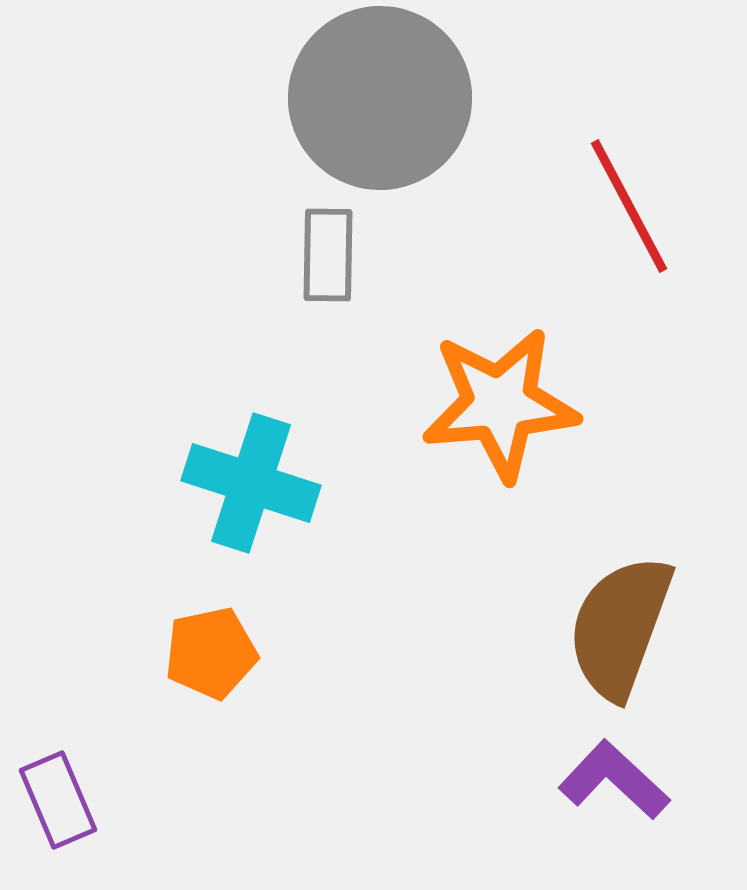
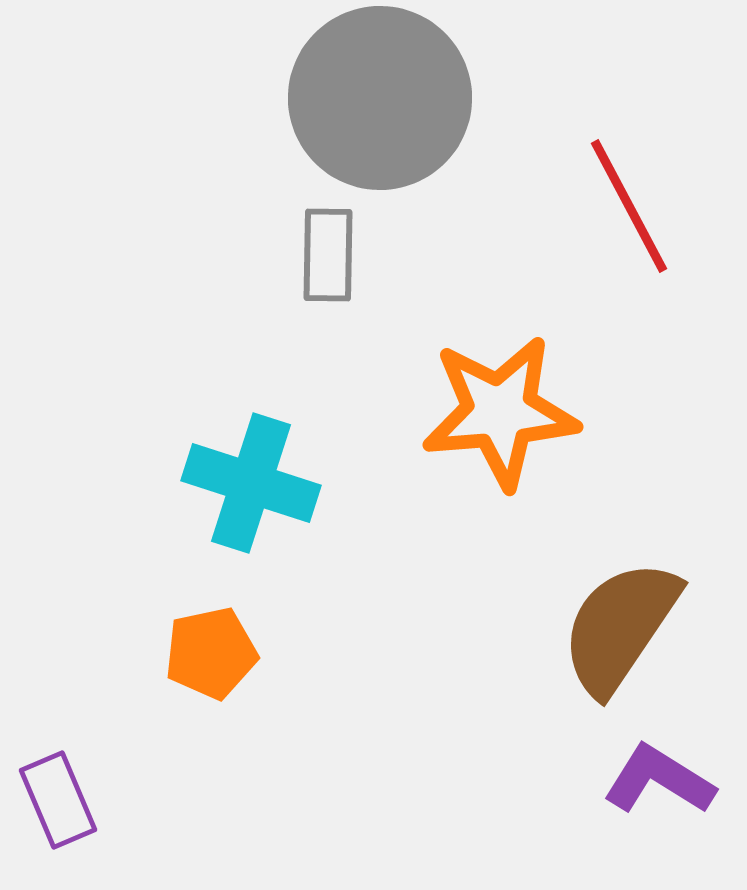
orange star: moved 8 px down
brown semicircle: rotated 14 degrees clockwise
purple L-shape: moved 45 px right; rotated 11 degrees counterclockwise
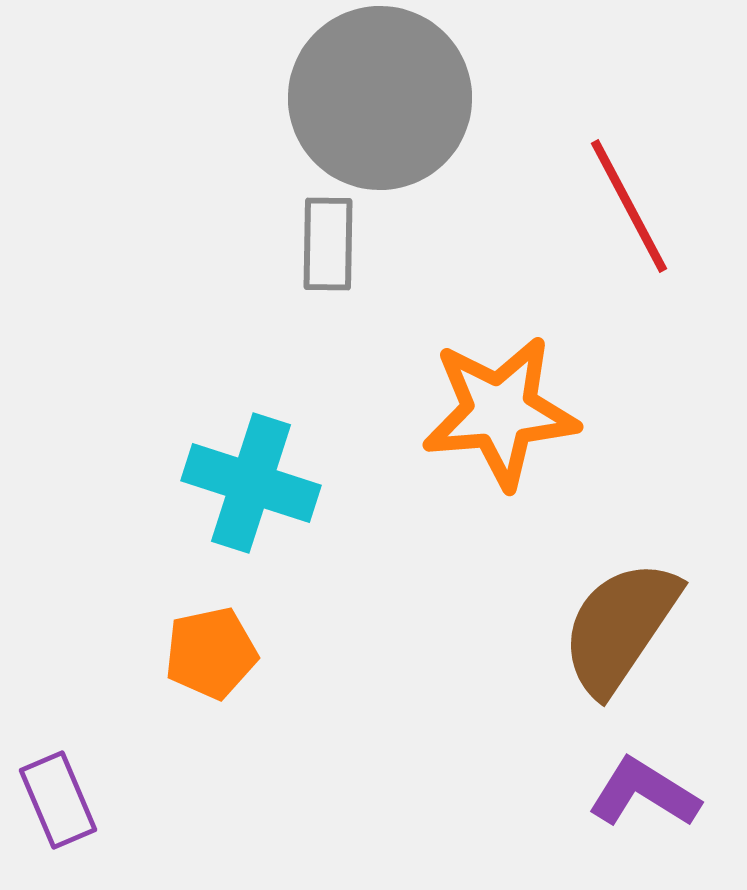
gray rectangle: moved 11 px up
purple L-shape: moved 15 px left, 13 px down
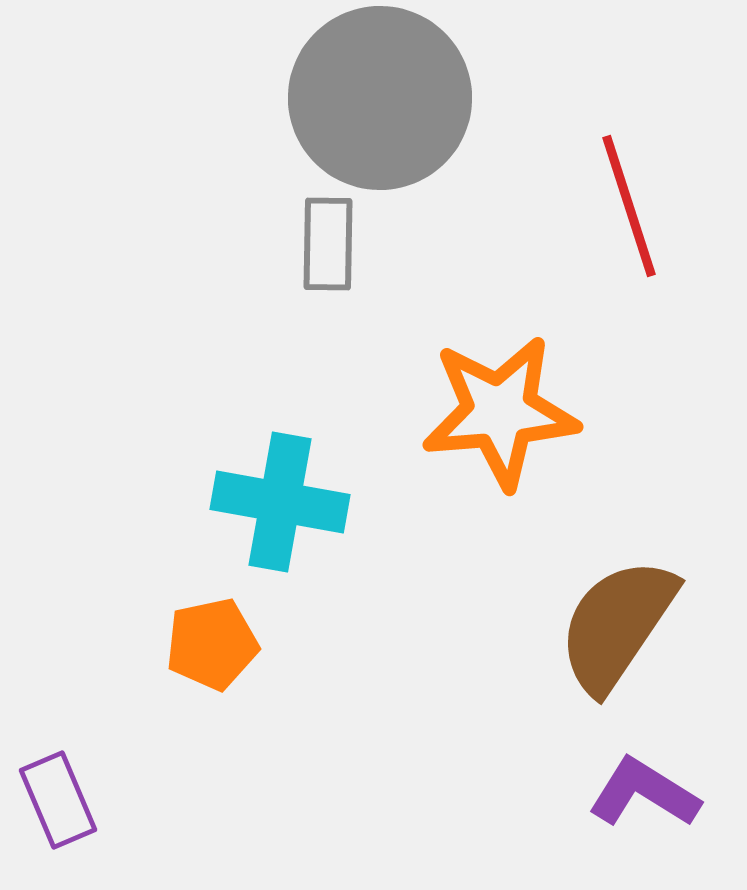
red line: rotated 10 degrees clockwise
cyan cross: moved 29 px right, 19 px down; rotated 8 degrees counterclockwise
brown semicircle: moved 3 px left, 2 px up
orange pentagon: moved 1 px right, 9 px up
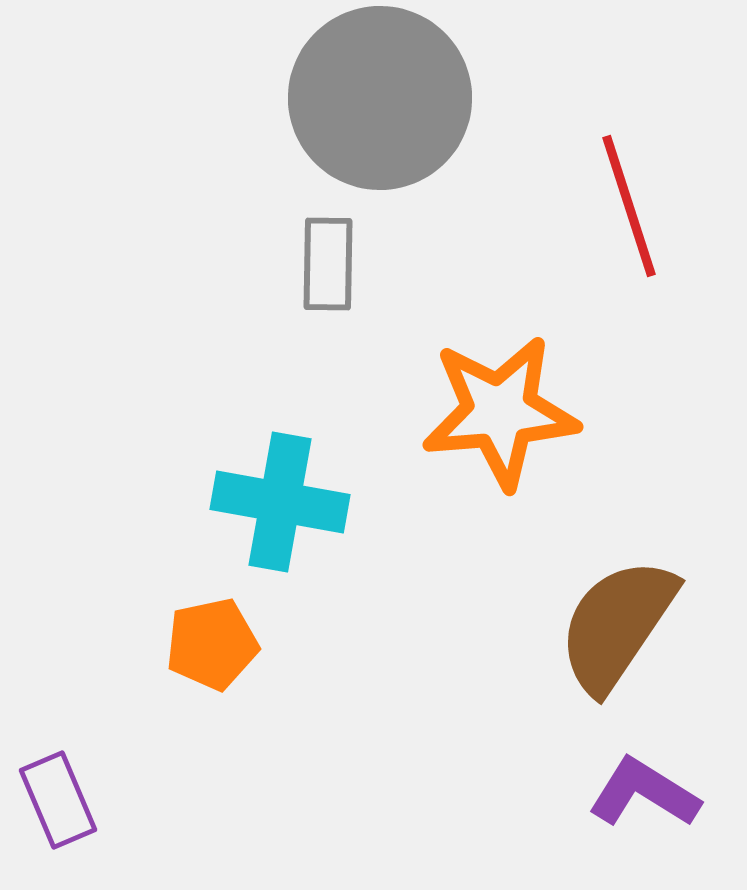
gray rectangle: moved 20 px down
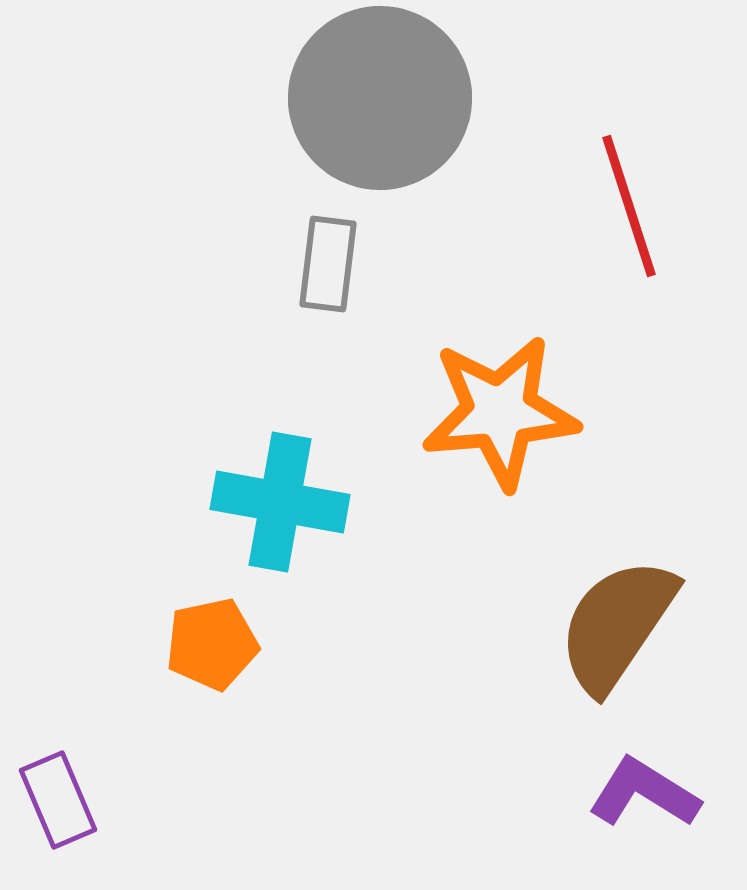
gray rectangle: rotated 6 degrees clockwise
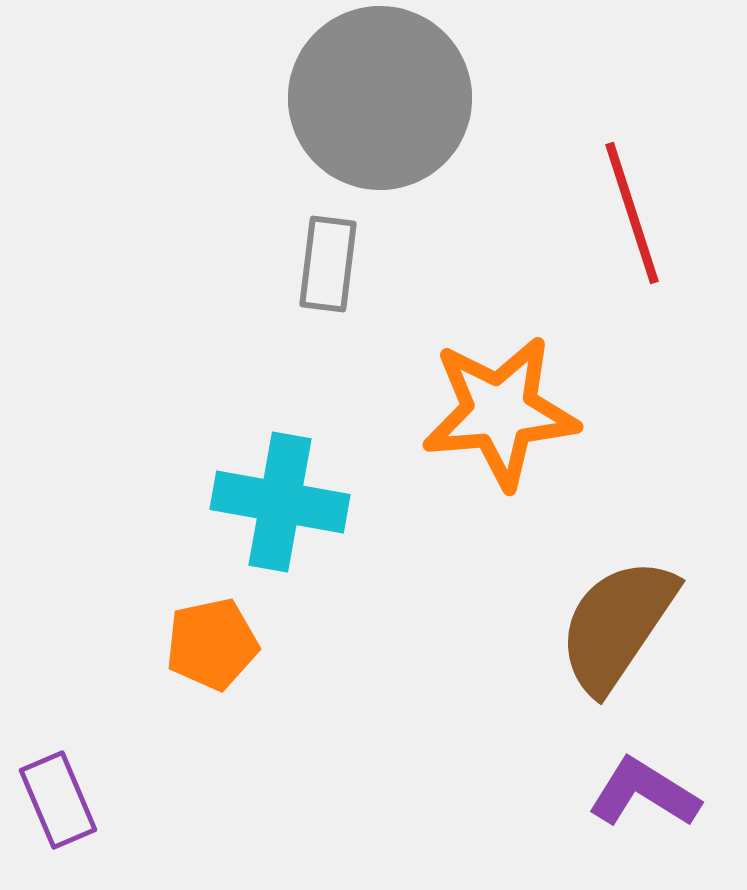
red line: moved 3 px right, 7 px down
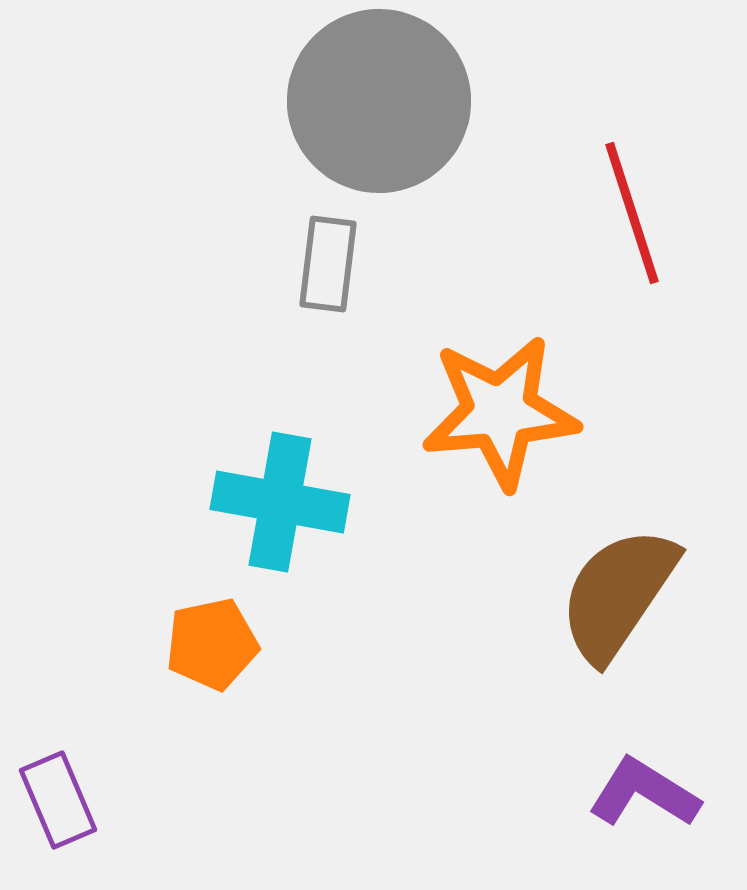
gray circle: moved 1 px left, 3 px down
brown semicircle: moved 1 px right, 31 px up
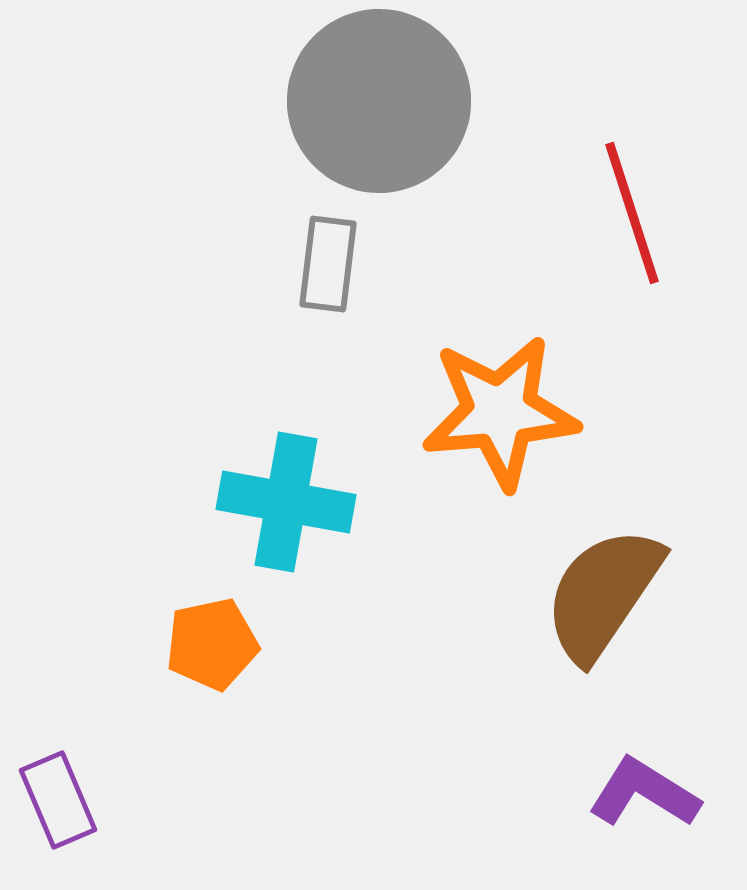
cyan cross: moved 6 px right
brown semicircle: moved 15 px left
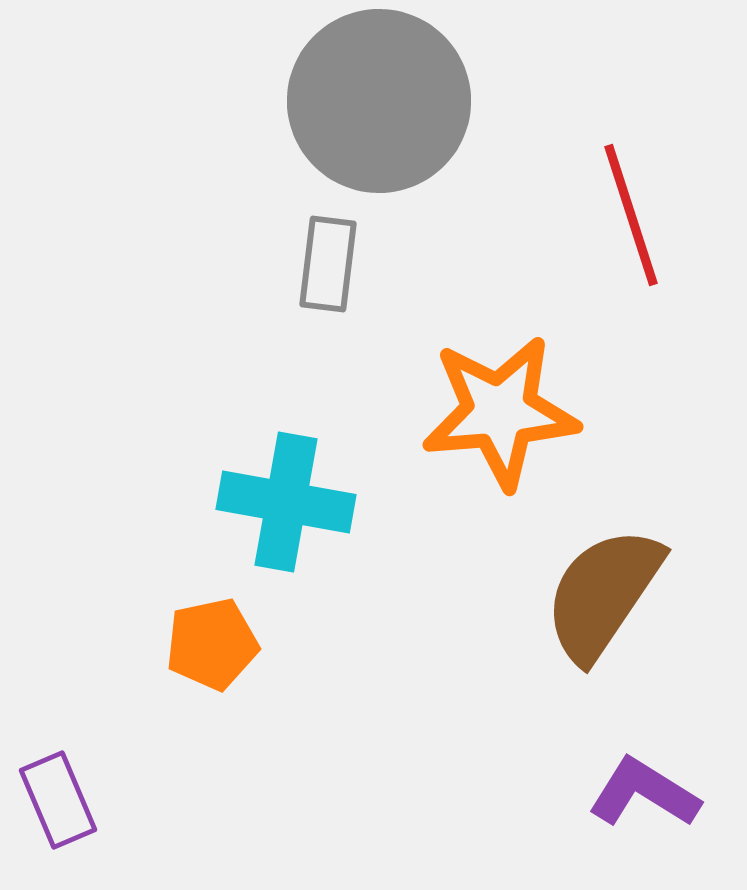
red line: moved 1 px left, 2 px down
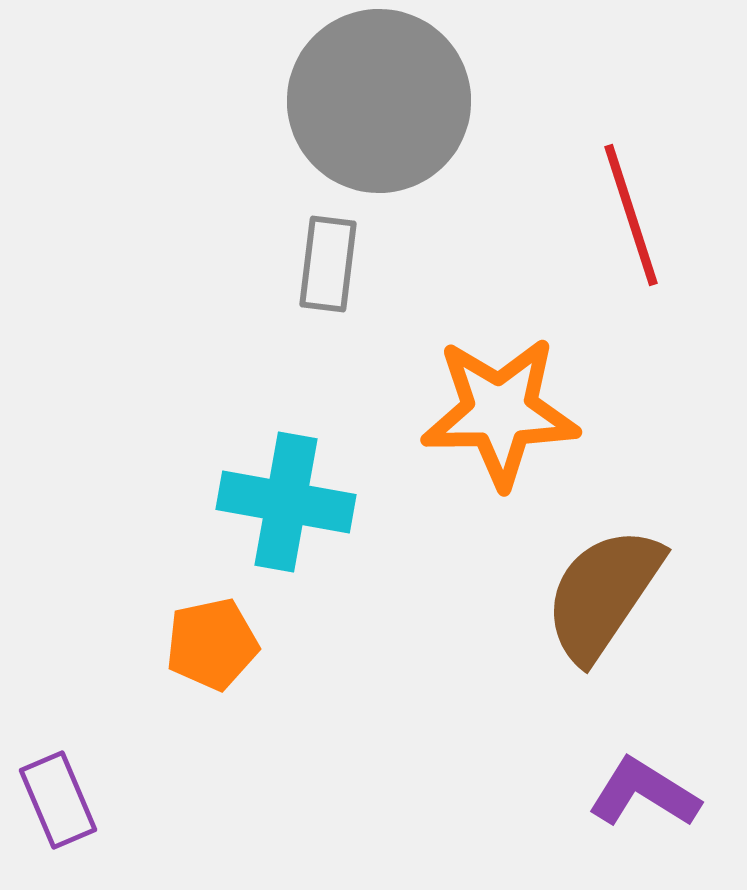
orange star: rotated 4 degrees clockwise
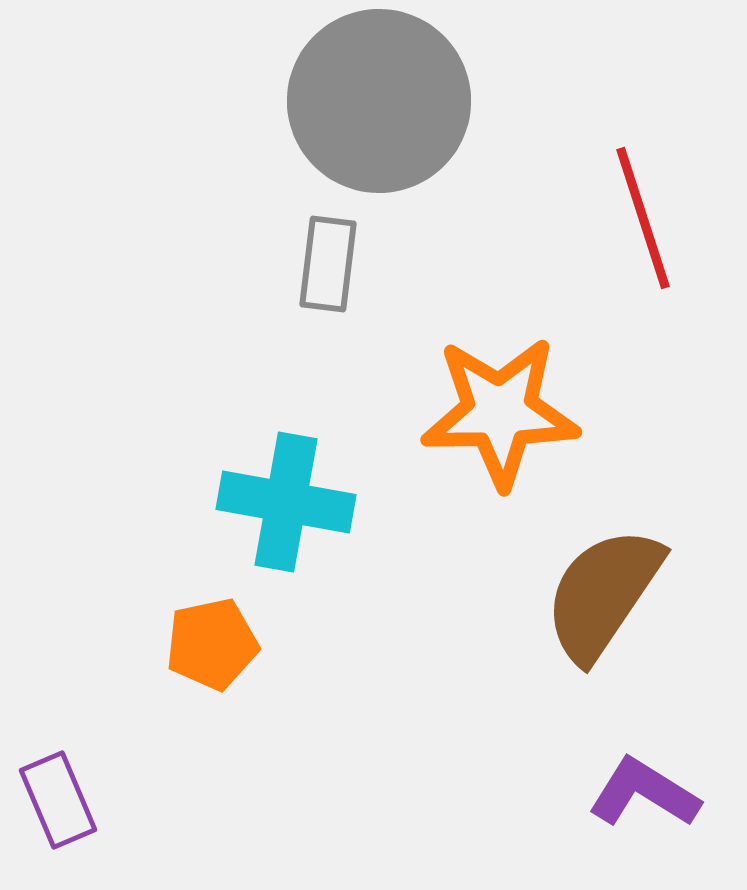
red line: moved 12 px right, 3 px down
